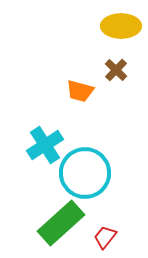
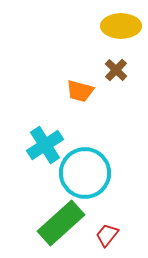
red trapezoid: moved 2 px right, 2 px up
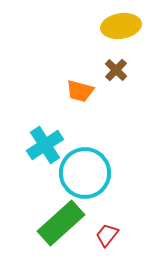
yellow ellipse: rotated 9 degrees counterclockwise
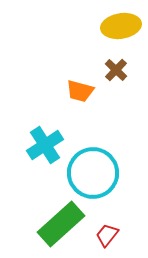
cyan circle: moved 8 px right
green rectangle: moved 1 px down
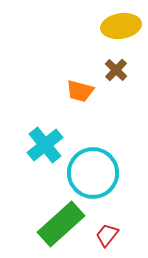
cyan cross: rotated 6 degrees counterclockwise
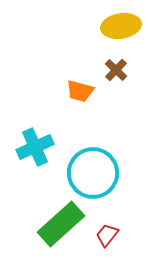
cyan cross: moved 10 px left, 2 px down; rotated 15 degrees clockwise
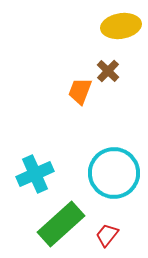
brown cross: moved 8 px left, 1 px down
orange trapezoid: rotated 96 degrees clockwise
cyan cross: moved 27 px down
cyan circle: moved 21 px right
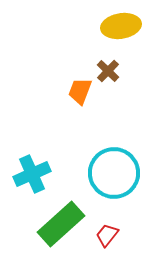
cyan cross: moved 3 px left
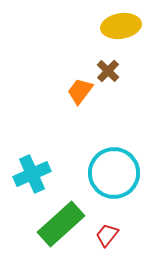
orange trapezoid: rotated 16 degrees clockwise
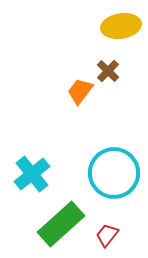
cyan cross: rotated 15 degrees counterclockwise
